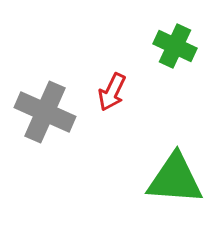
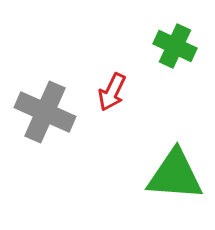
green triangle: moved 4 px up
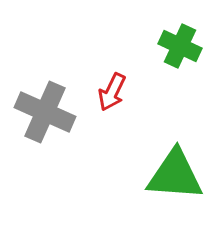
green cross: moved 5 px right
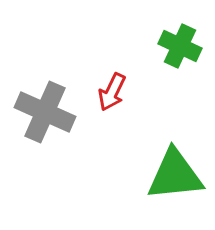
green triangle: rotated 10 degrees counterclockwise
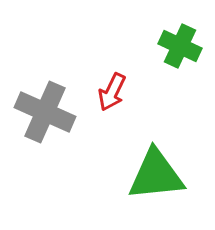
green triangle: moved 19 px left
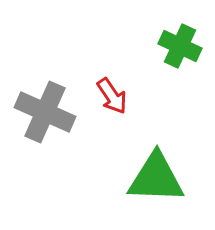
red arrow: moved 4 px down; rotated 60 degrees counterclockwise
green triangle: moved 3 px down; rotated 8 degrees clockwise
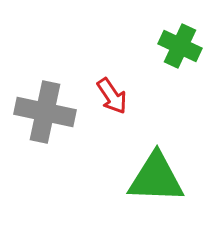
gray cross: rotated 12 degrees counterclockwise
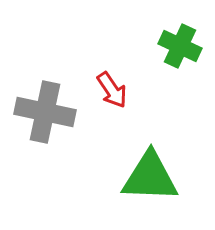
red arrow: moved 6 px up
green triangle: moved 6 px left, 1 px up
